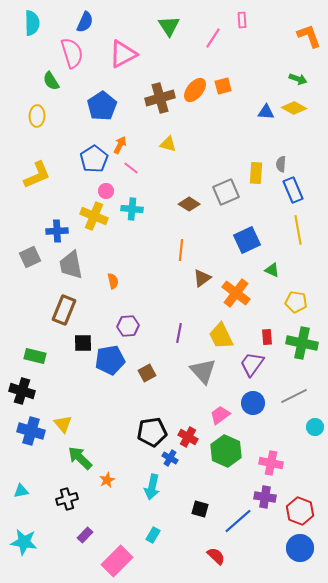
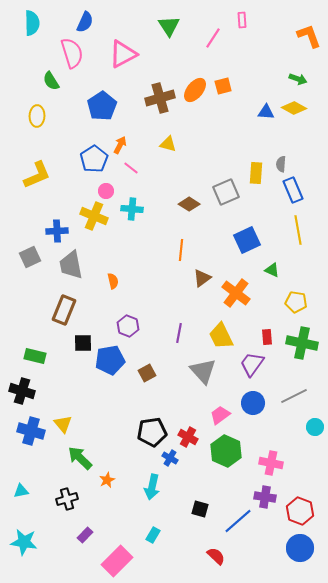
purple hexagon at (128, 326): rotated 25 degrees clockwise
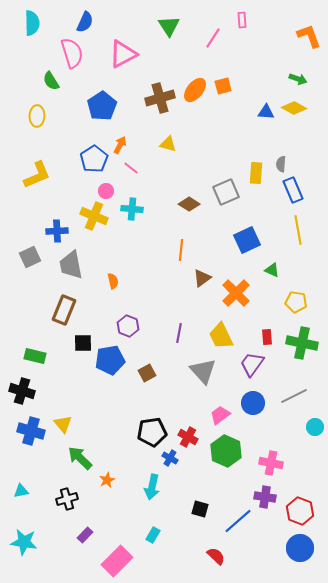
orange cross at (236, 293): rotated 8 degrees clockwise
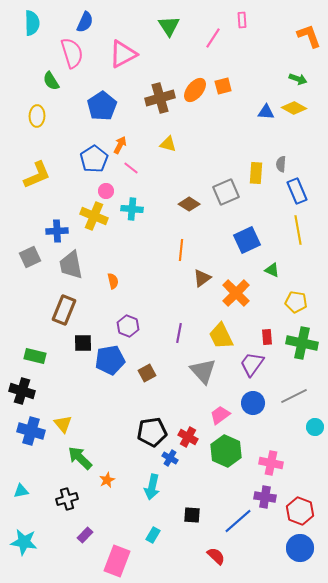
blue rectangle at (293, 190): moved 4 px right, 1 px down
black square at (200, 509): moved 8 px left, 6 px down; rotated 12 degrees counterclockwise
pink rectangle at (117, 561): rotated 24 degrees counterclockwise
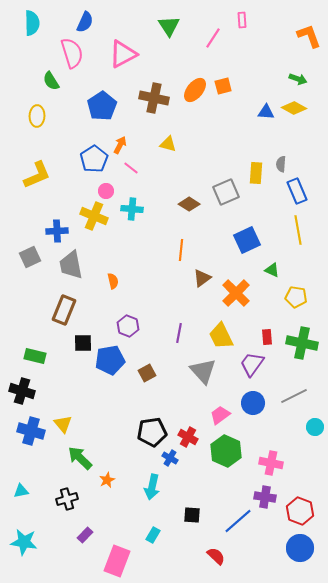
brown cross at (160, 98): moved 6 px left; rotated 28 degrees clockwise
yellow pentagon at (296, 302): moved 5 px up
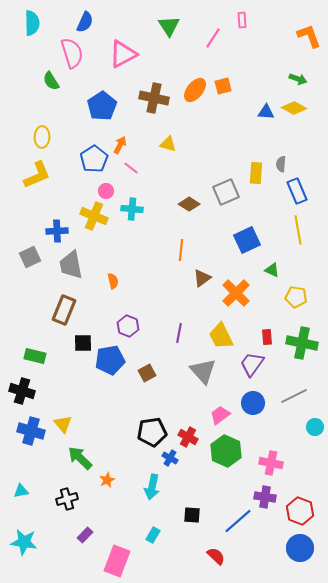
yellow ellipse at (37, 116): moved 5 px right, 21 px down
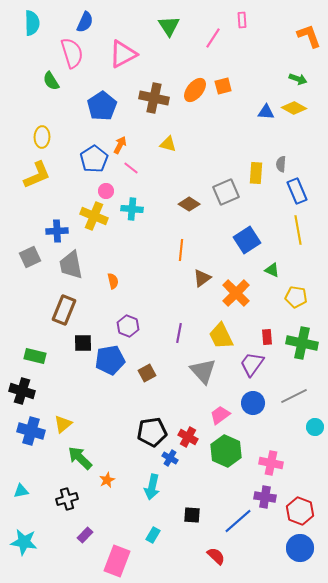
blue square at (247, 240): rotated 8 degrees counterclockwise
yellow triangle at (63, 424): rotated 30 degrees clockwise
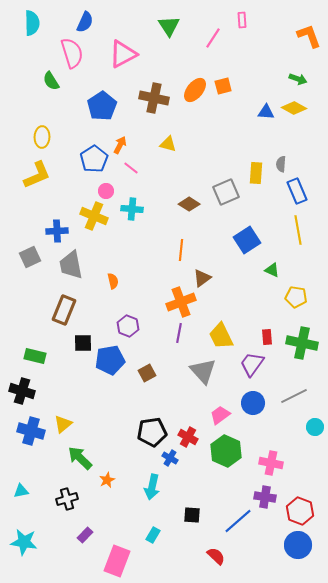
orange cross at (236, 293): moved 55 px left, 9 px down; rotated 24 degrees clockwise
blue circle at (300, 548): moved 2 px left, 3 px up
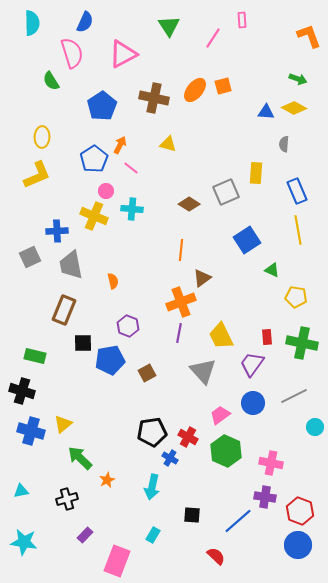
gray semicircle at (281, 164): moved 3 px right, 20 px up
